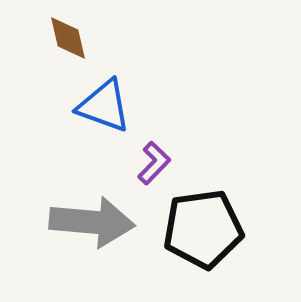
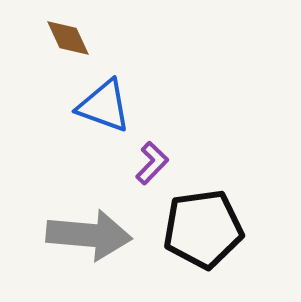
brown diamond: rotated 12 degrees counterclockwise
purple L-shape: moved 2 px left
gray arrow: moved 3 px left, 13 px down
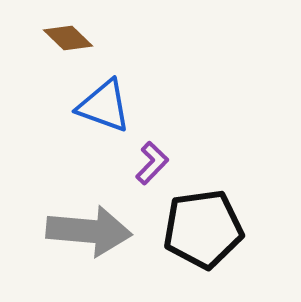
brown diamond: rotated 21 degrees counterclockwise
gray arrow: moved 4 px up
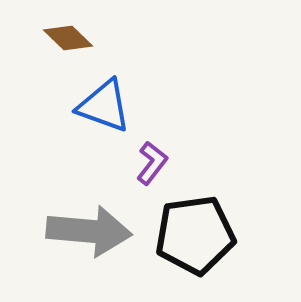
purple L-shape: rotated 6 degrees counterclockwise
black pentagon: moved 8 px left, 6 px down
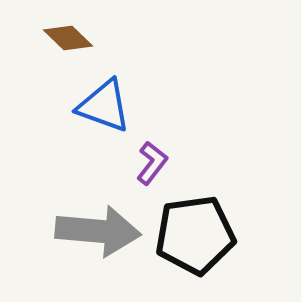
gray arrow: moved 9 px right
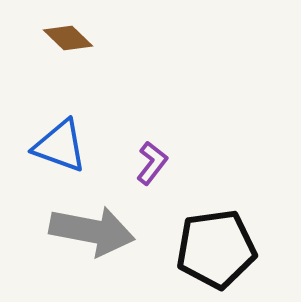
blue triangle: moved 44 px left, 40 px down
gray arrow: moved 6 px left; rotated 6 degrees clockwise
black pentagon: moved 21 px right, 14 px down
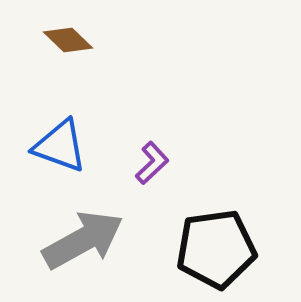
brown diamond: moved 2 px down
purple L-shape: rotated 9 degrees clockwise
gray arrow: moved 9 px left, 9 px down; rotated 40 degrees counterclockwise
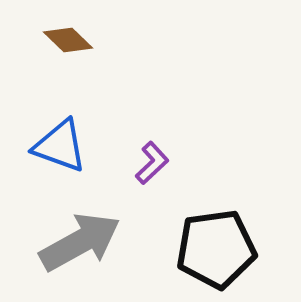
gray arrow: moved 3 px left, 2 px down
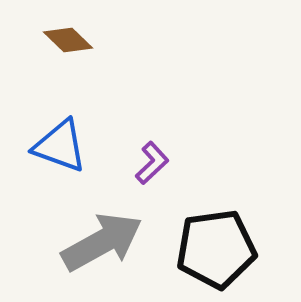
gray arrow: moved 22 px right
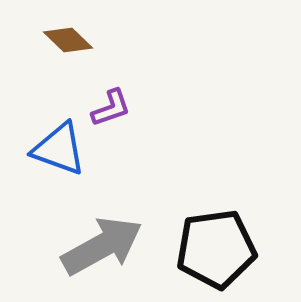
blue triangle: moved 1 px left, 3 px down
purple L-shape: moved 41 px left, 55 px up; rotated 24 degrees clockwise
gray arrow: moved 4 px down
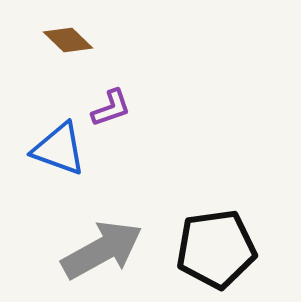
gray arrow: moved 4 px down
